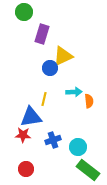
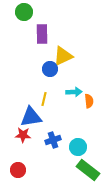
purple rectangle: rotated 18 degrees counterclockwise
blue circle: moved 1 px down
red circle: moved 8 px left, 1 px down
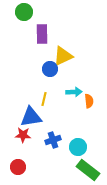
red circle: moved 3 px up
